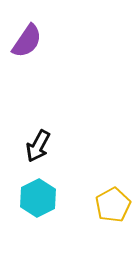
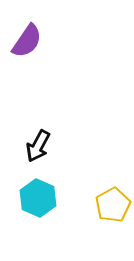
cyan hexagon: rotated 9 degrees counterclockwise
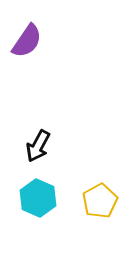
yellow pentagon: moved 13 px left, 4 px up
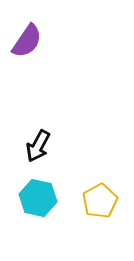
cyan hexagon: rotated 12 degrees counterclockwise
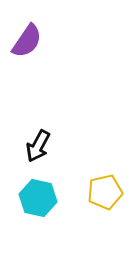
yellow pentagon: moved 5 px right, 9 px up; rotated 16 degrees clockwise
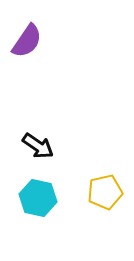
black arrow: rotated 84 degrees counterclockwise
